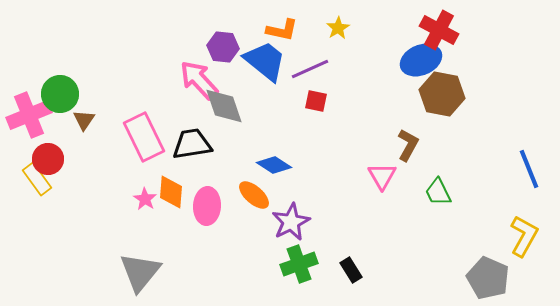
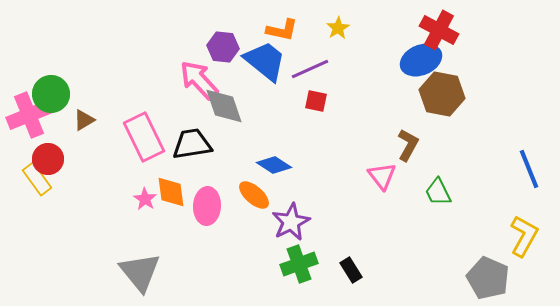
green circle: moved 9 px left
brown triangle: rotated 25 degrees clockwise
pink triangle: rotated 8 degrees counterclockwise
orange diamond: rotated 12 degrees counterclockwise
gray triangle: rotated 18 degrees counterclockwise
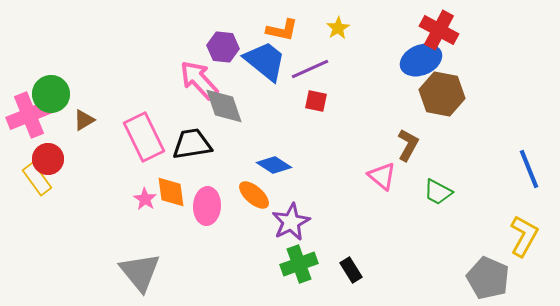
pink triangle: rotated 12 degrees counterclockwise
green trapezoid: rotated 36 degrees counterclockwise
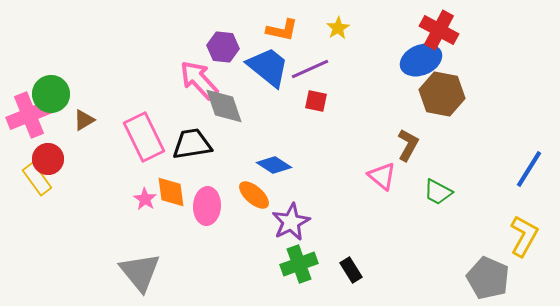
blue trapezoid: moved 3 px right, 6 px down
blue line: rotated 54 degrees clockwise
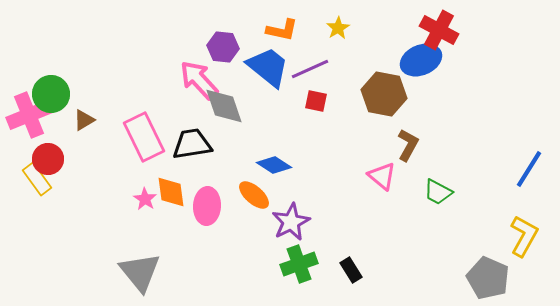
brown hexagon: moved 58 px left
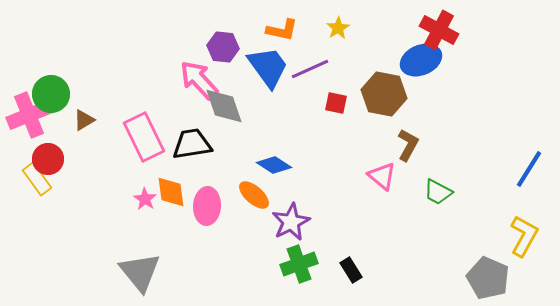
blue trapezoid: rotated 15 degrees clockwise
red square: moved 20 px right, 2 px down
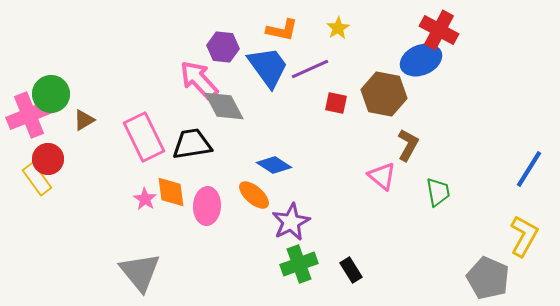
gray diamond: rotated 9 degrees counterclockwise
green trapezoid: rotated 128 degrees counterclockwise
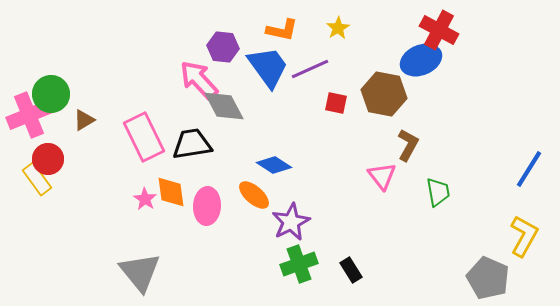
pink triangle: rotated 12 degrees clockwise
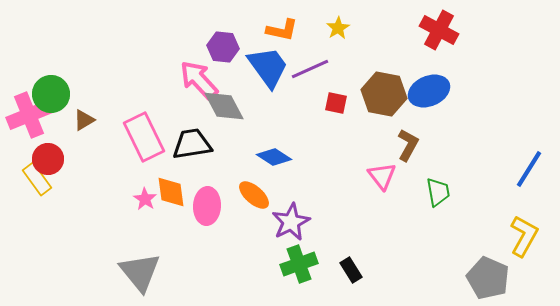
blue ellipse: moved 8 px right, 31 px down
blue diamond: moved 8 px up
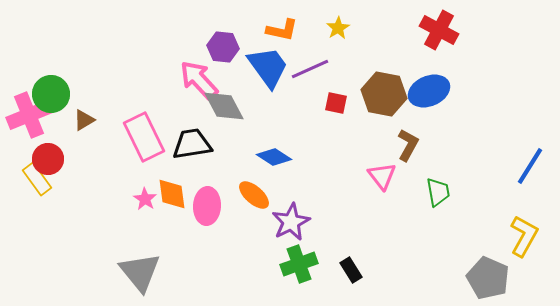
blue line: moved 1 px right, 3 px up
orange diamond: moved 1 px right, 2 px down
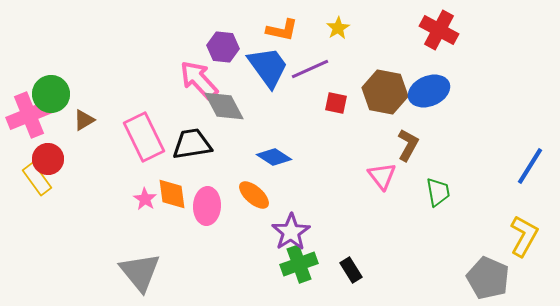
brown hexagon: moved 1 px right, 2 px up
purple star: moved 10 px down; rotated 6 degrees counterclockwise
